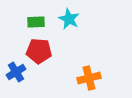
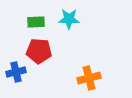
cyan star: rotated 25 degrees counterclockwise
blue cross: rotated 18 degrees clockwise
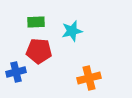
cyan star: moved 3 px right, 12 px down; rotated 15 degrees counterclockwise
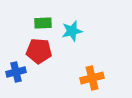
green rectangle: moved 7 px right, 1 px down
orange cross: moved 3 px right
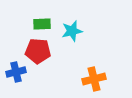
green rectangle: moved 1 px left, 1 px down
red pentagon: moved 1 px left
orange cross: moved 2 px right, 1 px down
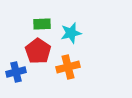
cyan star: moved 1 px left, 2 px down
red pentagon: rotated 30 degrees clockwise
orange cross: moved 26 px left, 12 px up
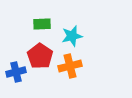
cyan star: moved 1 px right, 3 px down
red pentagon: moved 2 px right, 5 px down
orange cross: moved 2 px right, 1 px up
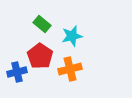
green rectangle: rotated 42 degrees clockwise
orange cross: moved 3 px down
blue cross: moved 1 px right
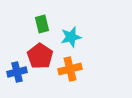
green rectangle: rotated 36 degrees clockwise
cyan star: moved 1 px left, 1 px down
